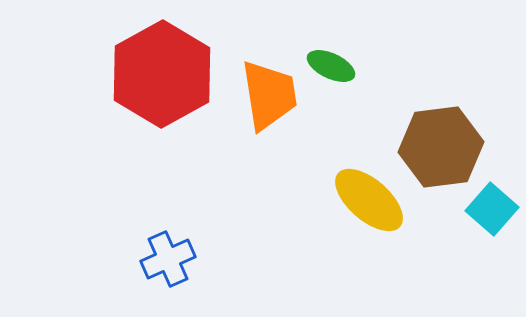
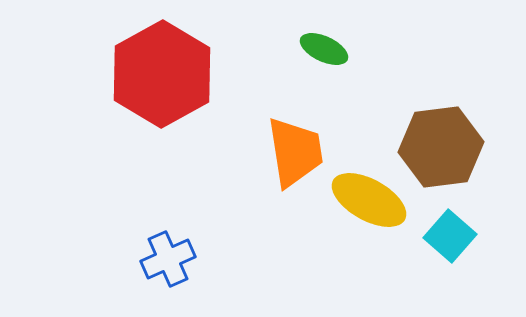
green ellipse: moved 7 px left, 17 px up
orange trapezoid: moved 26 px right, 57 px down
yellow ellipse: rotated 12 degrees counterclockwise
cyan square: moved 42 px left, 27 px down
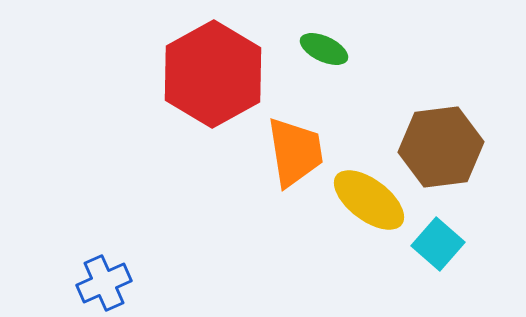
red hexagon: moved 51 px right
yellow ellipse: rotated 8 degrees clockwise
cyan square: moved 12 px left, 8 px down
blue cross: moved 64 px left, 24 px down
